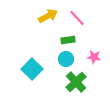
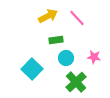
green rectangle: moved 12 px left
cyan circle: moved 1 px up
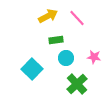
green cross: moved 1 px right, 2 px down
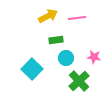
pink line: rotated 54 degrees counterclockwise
green cross: moved 2 px right, 3 px up
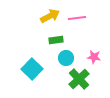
yellow arrow: moved 2 px right
green cross: moved 2 px up
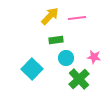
yellow arrow: rotated 18 degrees counterclockwise
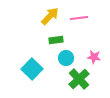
pink line: moved 2 px right
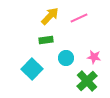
pink line: rotated 18 degrees counterclockwise
green rectangle: moved 10 px left
green cross: moved 8 px right, 2 px down
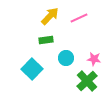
pink star: moved 2 px down
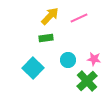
green rectangle: moved 2 px up
cyan circle: moved 2 px right, 2 px down
cyan square: moved 1 px right, 1 px up
